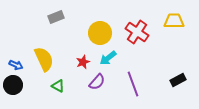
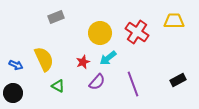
black circle: moved 8 px down
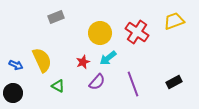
yellow trapezoid: rotated 20 degrees counterclockwise
yellow semicircle: moved 2 px left, 1 px down
black rectangle: moved 4 px left, 2 px down
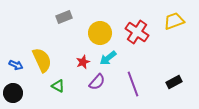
gray rectangle: moved 8 px right
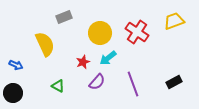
yellow semicircle: moved 3 px right, 16 px up
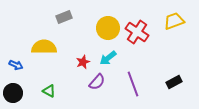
yellow circle: moved 8 px right, 5 px up
yellow semicircle: moved 1 px left, 3 px down; rotated 65 degrees counterclockwise
green triangle: moved 9 px left, 5 px down
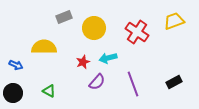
yellow circle: moved 14 px left
cyan arrow: rotated 24 degrees clockwise
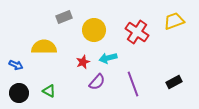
yellow circle: moved 2 px down
black circle: moved 6 px right
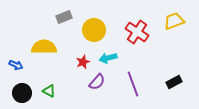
black circle: moved 3 px right
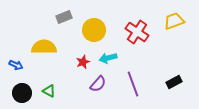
purple semicircle: moved 1 px right, 2 px down
